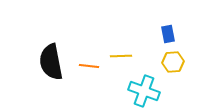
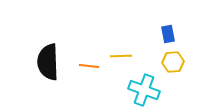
black semicircle: moved 3 px left; rotated 9 degrees clockwise
cyan cross: moved 1 px up
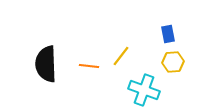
yellow line: rotated 50 degrees counterclockwise
black semicircle: moved 2 px left, 2 px down
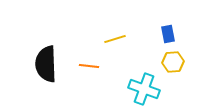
yellow line: moved 6 px left, 17 px up; rotated 35 degrees clockwise
cyan cross: moved 1 px up
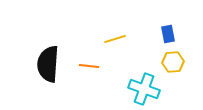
black semicircle: moved 2 px right; rotated 6 degrees clockwise
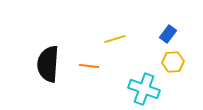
blue rectangle: rotated 48 degrees clockwise
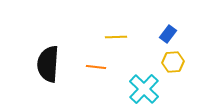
yellow line: moved 1 px right, 2 px up; rotated 15 degrees clockwise
orange line: moved 7 px right, 1 px down
cyan cross: rotated 24 degrees clockwise
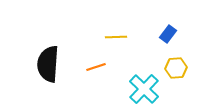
yellow hexagon: moved 3 px right, 6 px down
orange line: rotated 24 degrees counterclockwise
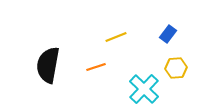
yellow line: rotated 20 degrees counterclockwise
black semicircle: moved 1 px down; rotated 6 degrees clockwise
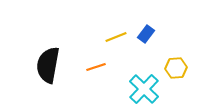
blue rectangle: moved 22 px left
